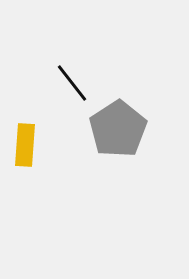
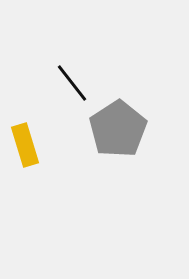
yellow rectangle: rotated 21 degrees counterclockwise
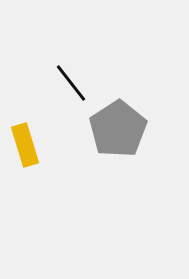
black line: moved 1 px left
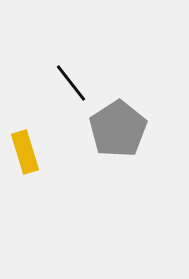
yellow rectangle: moved 7 px down
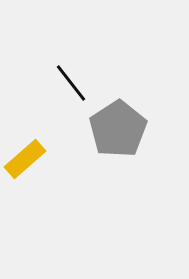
yellow rectangle: moved 7 px down; rotated 66 degrees clockwise
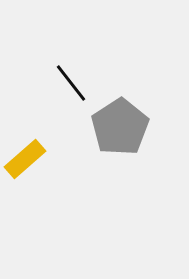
gray pentagon: moved 2 px right, 2 px up
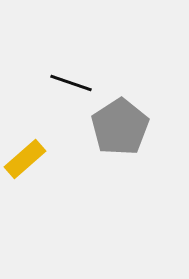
black line: rotated 33 degrees counterclockwise
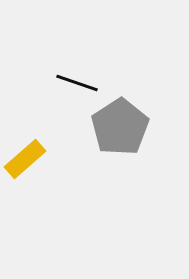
black line: moved 6 px right
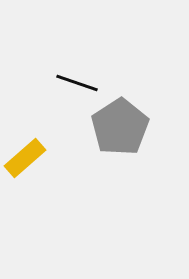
yellow rectangle: moved 1 px up
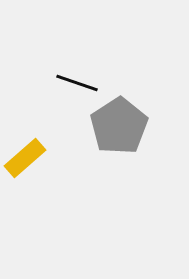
gray pentagon: moved 1 px left, 1 px up
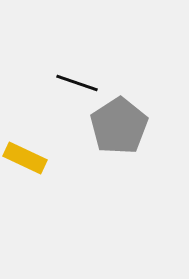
yellow rectangle: rotated 66 degrees clockwise
